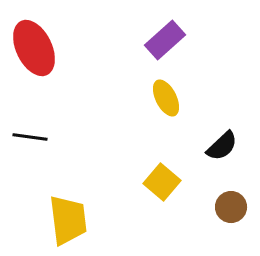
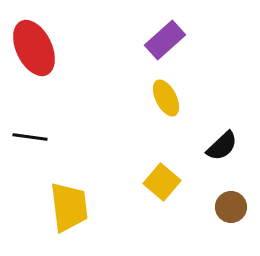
yellow trapezoid: moved 1 px right, 13 px up
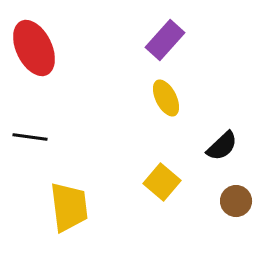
purple rectangle: rotated 6 degrees counterclockwise
brown circle: moved 5 px right, 6 px up
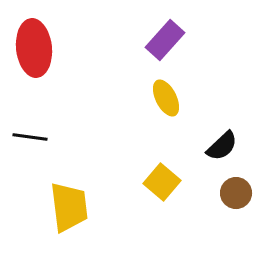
red ellipse: rotated 20 degrees clockwise
brown circle: moved 8 px up
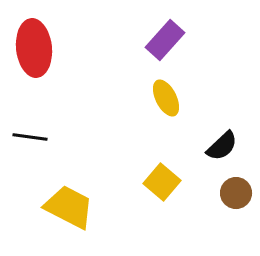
yellow trapezoid: rotated 56 degrees counterclockwise
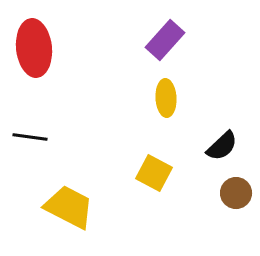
yellow ellipse: rotated 24 degrees clockwise
yellow square: moved 8 px left, 9 px up; rotated 12 degrees counterclockwise
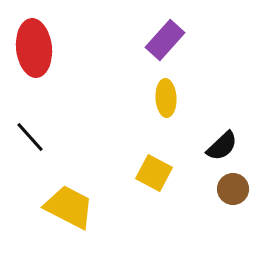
black line: rotated 40 degrees clockwise
brown circle: moved 3 px left, 4 px up
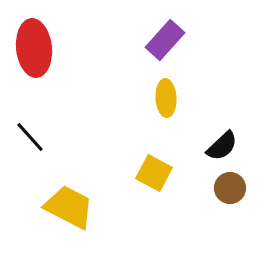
brown circle: moved 3 px left, 1 px up
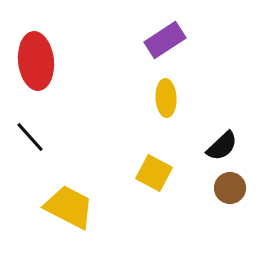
purple rectangle: rotated 15 degrees clockwise
red ellipse: moved 2 px right, 13 px down
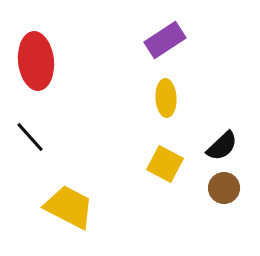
yellow square: moved 11 px right, 9 px up
brown circle: moved 6 px left
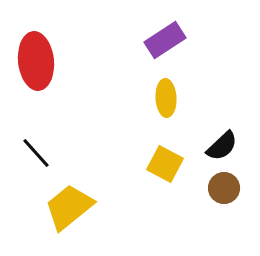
black line: moved 6 px right, 16 px down
yellow trapezoid: rotated 66 degrees counterclockwise
